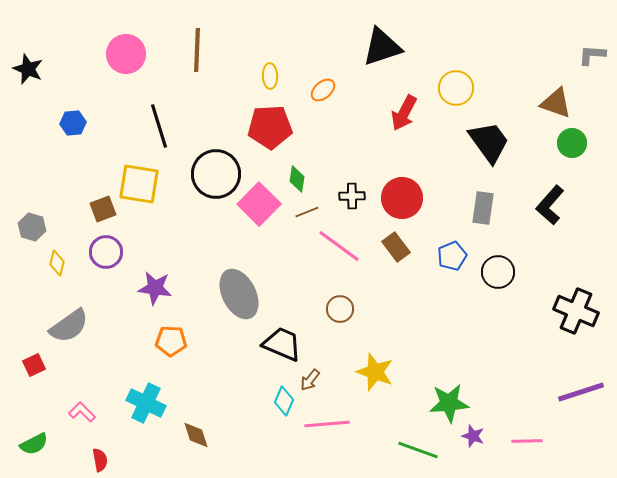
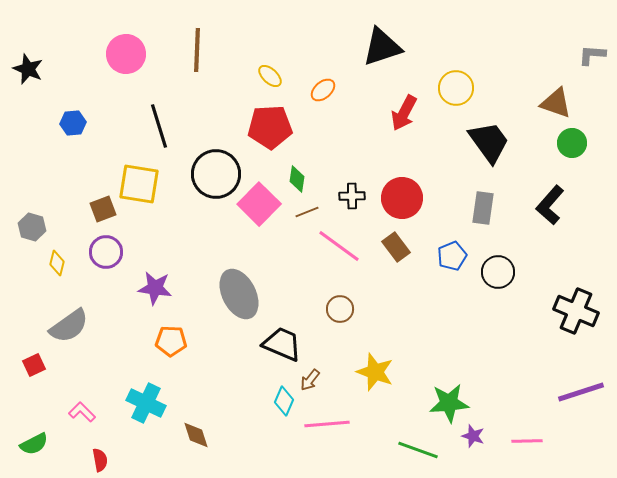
yellow ellipse at (270, 76): rotated 45 degrees counterclockwise
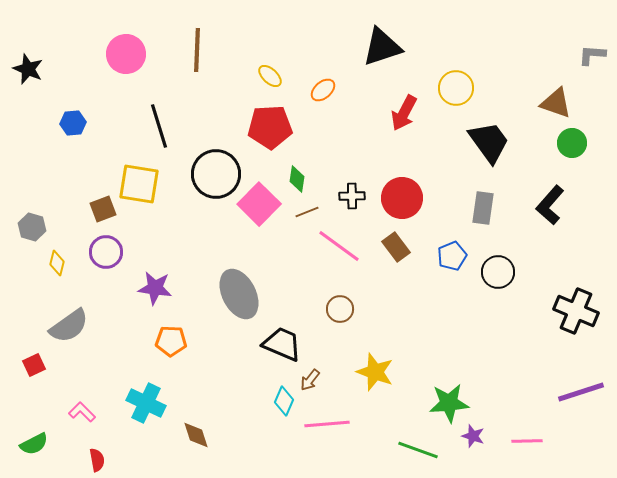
red semicircle at (100, 460): moved 3 px left
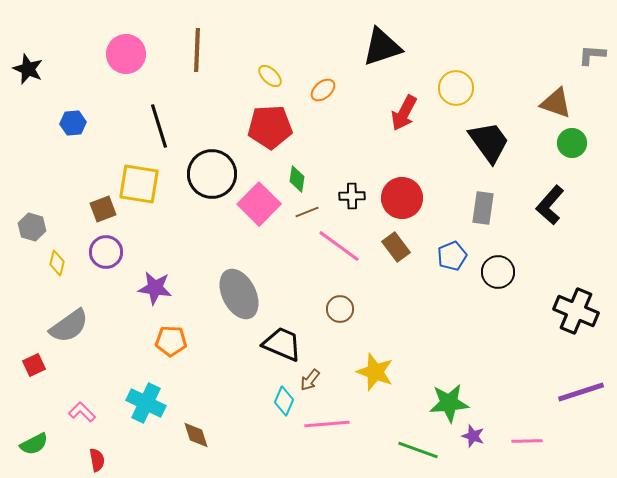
black circle at (216, 174): moved 4 px left
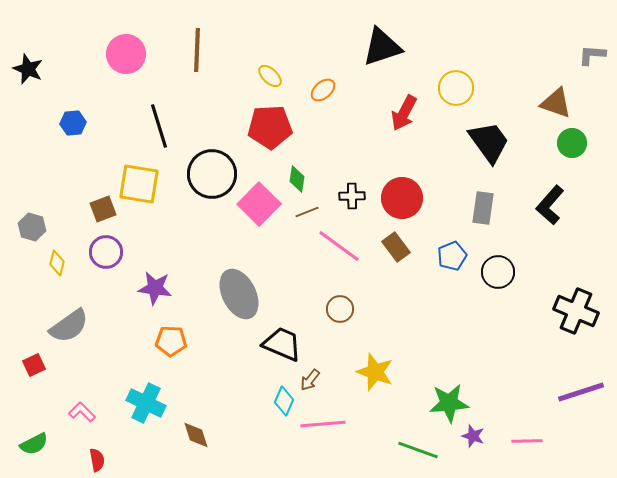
pink line at (327, 424): moved 4 px left
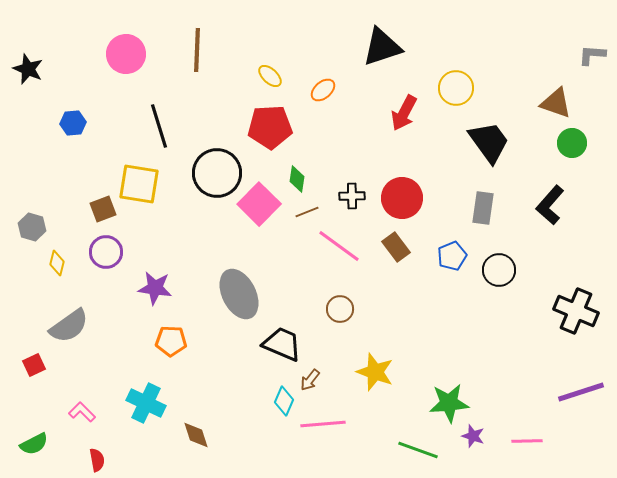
black circle at (212, 174): moved 5 px right, 1 px up
black circle at (498, 272): moved 1 px right, 2 px up
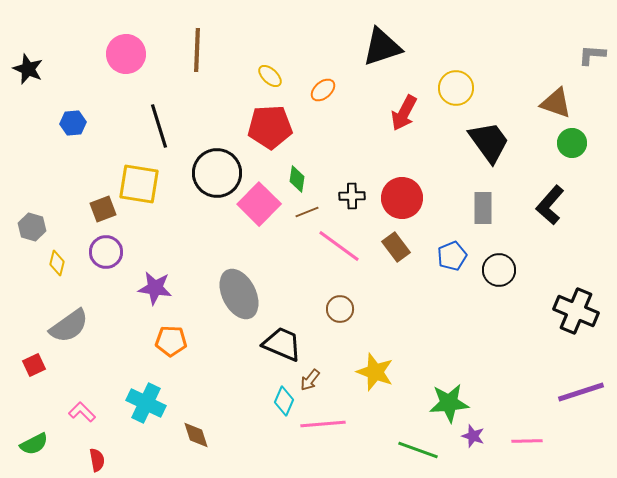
gray rectangle at (483, 208): rotated 8 degrees counterclockwise
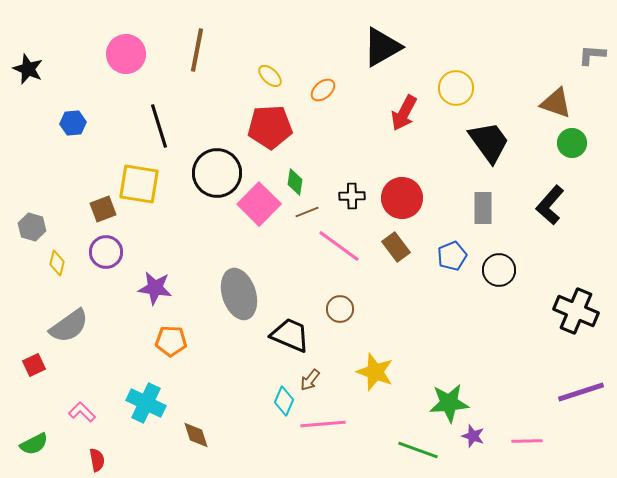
black triangle at (382, 47): rotated 12 degrees counterclockwise
brown line at (197, 50): rotated 9 degrees clockwise
green diamond at (297, 179): moved 2 px left, 3 px down
gray ellipse at (239, 294): rotated 9 degrees clockwise
black trapezoid at (282, 344): moved 8 px right, 9 px up
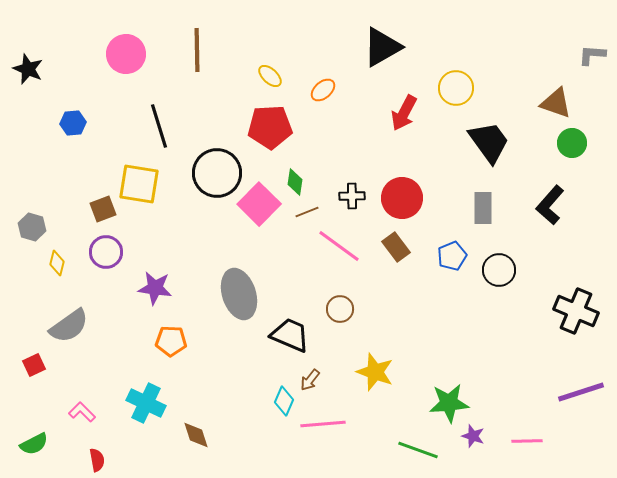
brown line at (197, 50): rotated 12 degrees counterclockwise
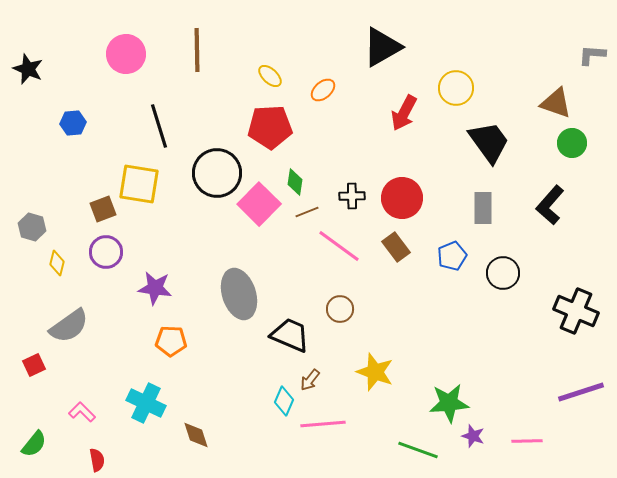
black circle at (499, 270): moved 4 px right, 3 px down
green semicircle at (34, 444): rotated 24 degrees counterclockwise
